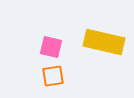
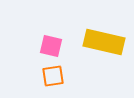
pink square: moved 1 px up
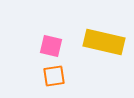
orange square: moved 1 px right
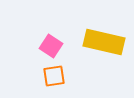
pink square: rotated 20 degrees clockwise
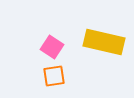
pink square: moved 1 px right, 1 px down
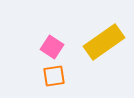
yellow rectangle: rotated 48 degrees counterclockwise
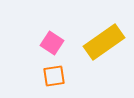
pink square: moved 4 px up
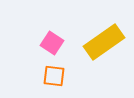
orange square: rotated 15 degrees clockwise
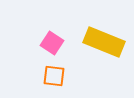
yellow rectangle: rotated 57 degrees clockwise
